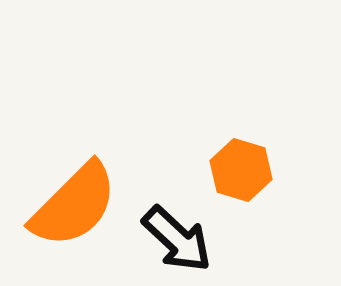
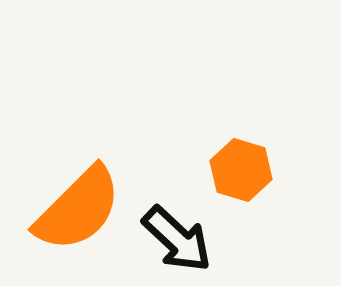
orange semicircle: moved 4 px right, 4 px down
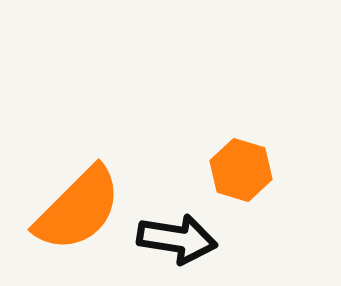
black arrow: rotated 34 degrees counterclockwise
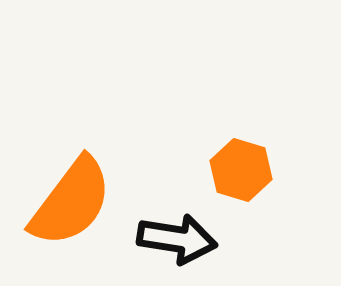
orange semicircle: moved 7 px left, 7 px up; rotated 8 degrees counterclockwise
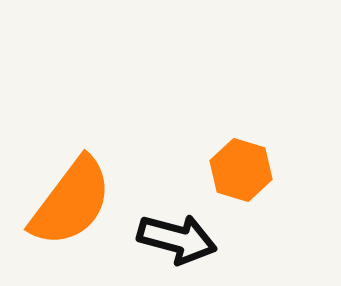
black arrow: rotated 6 degrees clockwise
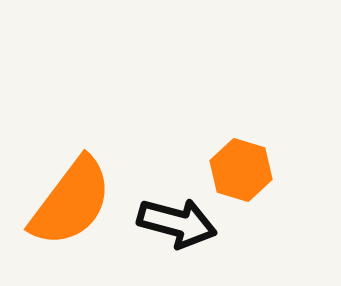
black arrow: moved 16 px up
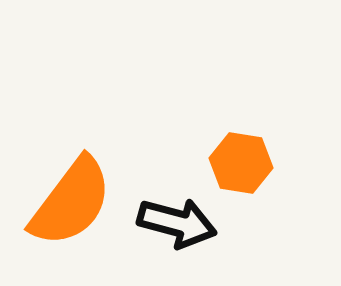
orange hexagon: moved 7 px up; rotated 8 degrees counterclockwise
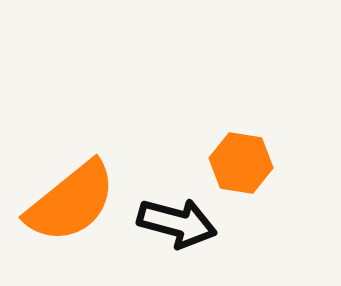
orange semicircle: rotated 14 degrees clockwise
